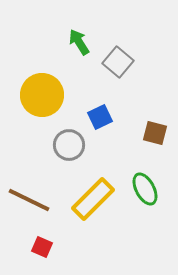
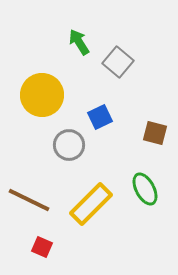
yellow rectangle: moved 2 px left, 5 px down
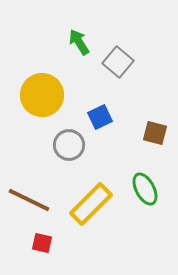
red square: moved 4 px up; rotated 10 degrees counterclockwise
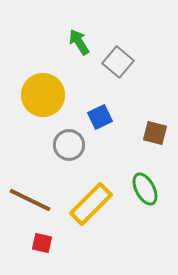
yellow circle: moved 1 px right
brown line: moved 1 px right
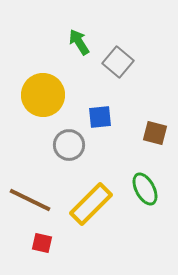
blue square: rotated 20 degrees clockwise
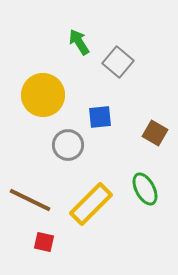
brown square: rotated 15 degrees clockwise
gray circle: moved 1 px left
red square: moved 2 px right, 1 px up
